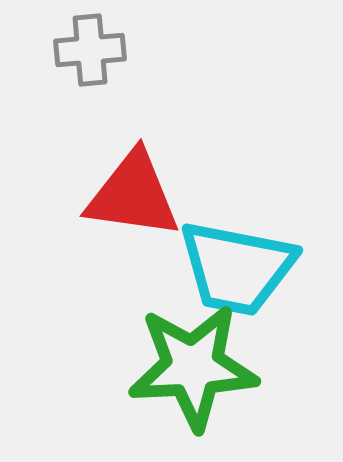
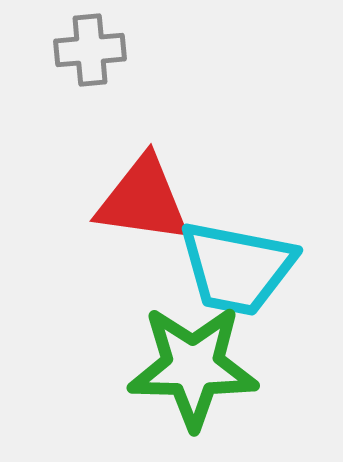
red triangle: moved 10 px right, 5 px down
green star: rotated 4 degrees clockwise
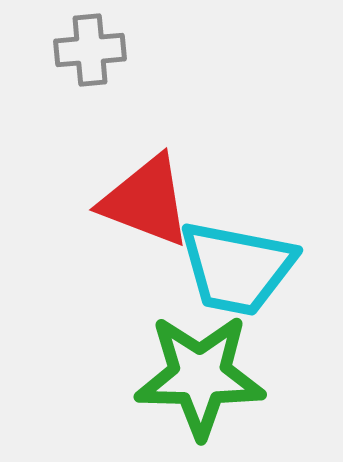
red triangle: moved 3 px right, 1 px down; rotated 13 degrees clockwise
green star: moved 7 px right, 9 px down
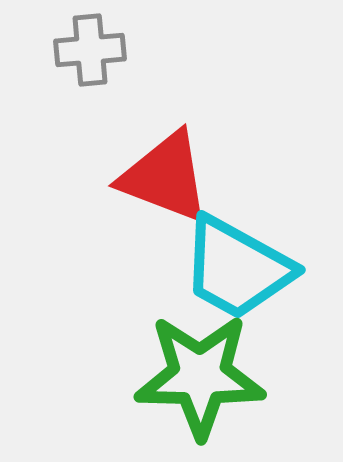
red triangle: moved 19 px right, 24 px up
cyan trapezoid: rotated 18 degrees clockwise
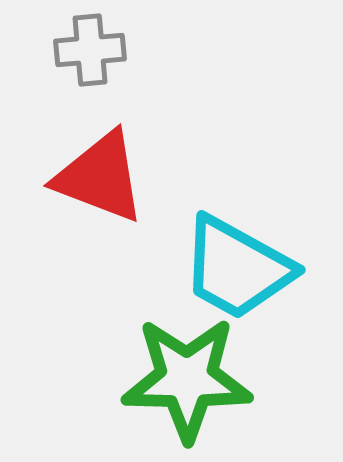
red triangle: moved 65 px left
green star: moved 13 px left, 3 px down
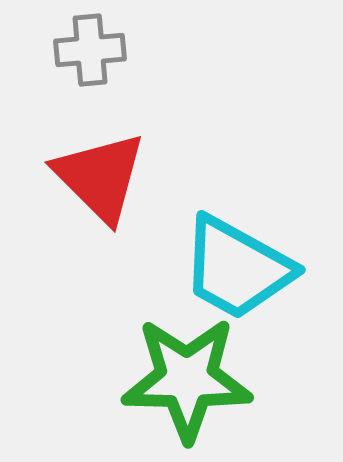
red triangle: rotated 24 degrees clockwise
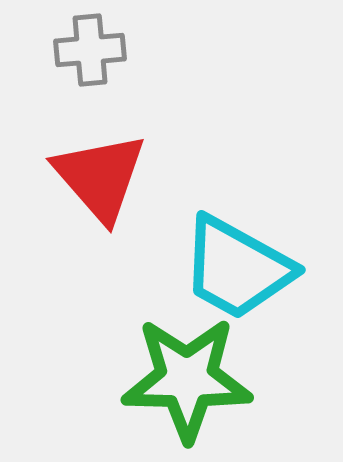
red triangle: rotated 4 degrees clockwise
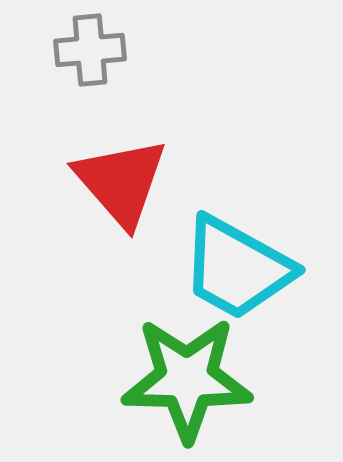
red triangle: moved 21 px right, 5 px down
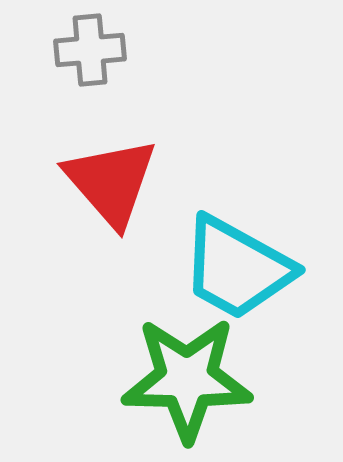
red triangle: moved 10 px left
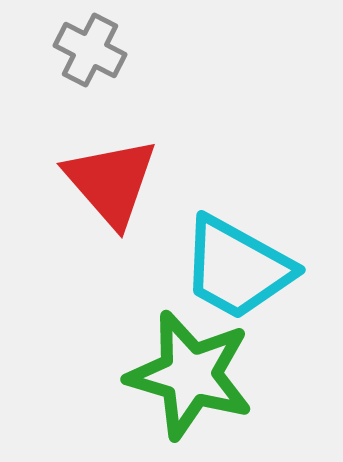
gray cross: rotated 32 degrees clockwise
green star: moved 3 px right, 4 px up; rotated 15 degrees clockwise
